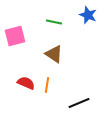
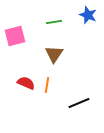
green line: rotated 21 degrees counterclockwise
brown triangle: rotated 30 degrees clockwise
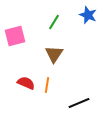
green line: rotated 49 degrees counterclockwise
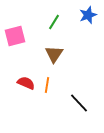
blue star: rotated 30 degrees clockwise
black line: rotated 70 degrees clockwise
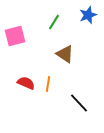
brown triangle: moved 11 px right; rotated 30 degrees counterclockwise
orange line: moved 1 px right, 1 px up
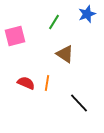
blue star: moved 1 px left, 1 px up
orange line: moved 1 px left, 1 px up
